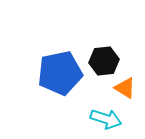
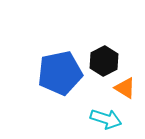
black hexagon: rotated 20 degrees counterclockwise
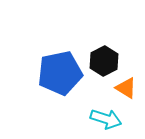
orange triangle: moved 1 px right
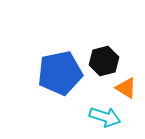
black hexagon: rotated 12 degrees clockwise
cyan arrow: moved 1 px left, 2 px up
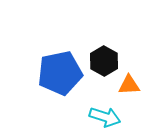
black hexagon: rotated 16 degrees counterclockwise
orange triangle: moved 3 px right, 3 px up; rotated 35 degrees counterclockwise
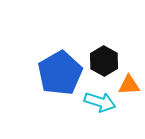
blue pentagon: rotated 18 degrees counterclockwise
cyan arrow: moved 5 px left, 15 px up
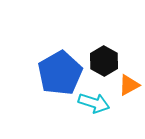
orange triangle: rotated 25 degrees counterclockwise
cyan arrow: moved 6 px left, 1 px down
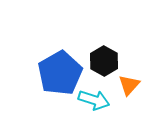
orange triangle: rotated 20 degrees counterclockwise
cyan arrow: moved 3 px up
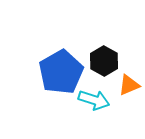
blue pentagon: moved 1 px right, 1 px up
orange triangle: rotated 25 degrees clockwise
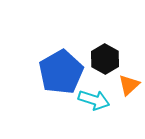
black hexagon: moved 1 px right, 2 px up
orange triangle: rotated 20 degrees counterclockwise
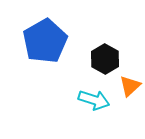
blue pentagon: moved 16 px left, 31 px up
orange triangle: moved 1 px right, 1 px down
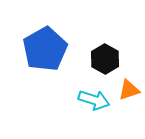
blue pentagon: moved 8 px down
orange triangle: moved 1 px left, 4 px down; rotated 25 degrees clockwise
